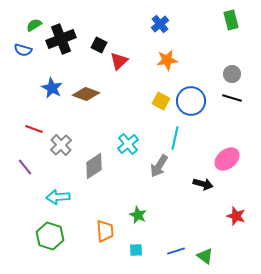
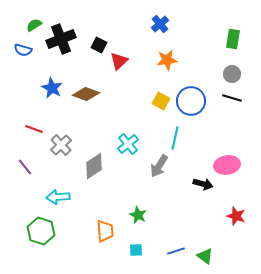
green rectangle: moved 2 px right, 19 px down; rotated 24 degrees clockwise
pink ellipse: moved 6 px down; rotated 30 degrees clockwise
green hexagon: moved 9 px left, 5 px up
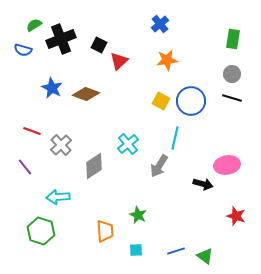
red line: moved 2 px left, 2 px down
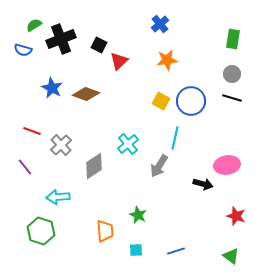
green triangle: moved 26 px right
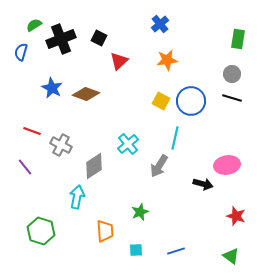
green rectangle: moved 5 px right
black square: moved 7 px up
blue semicircle: moved 2 px left, 2 px down; rotated 90 degrees clockwise
gray cross: rotated 20 degrees counterclockwise
cyan arrow: moved 19 px right; rotated 105 degrees clockwise
green star: moved 2 px right, 3 px up; rotated 24 degrees clockwise
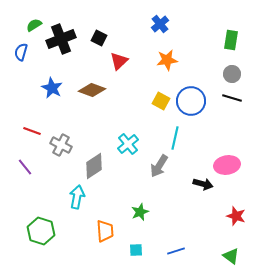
green rectangle: moved 7 px left, 1 px down
brown diamond: moved 6 px right, 4 px up
